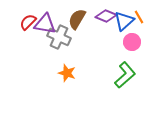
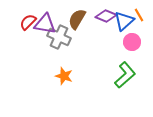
orange line: moved 2 px up
orange star: moved 3 px left, 3 px down
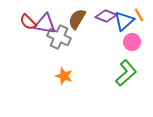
red semicircle: rotated 90 degrees counterclockwise
green L-shape: moved 1 px right, 2 px up
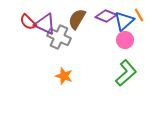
purple triangle: rotated 15 degrees clockwise
pink circle: moved 7 px left, 2 px up
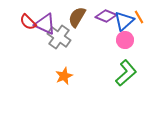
orange line: moved 2 px down
brown semicircle: moved 2 px up
gray cross: rotated 10 degrees clockwise
orange star: rotated 30 degrees clockwise
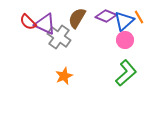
brown semicircle: moved 1 px down
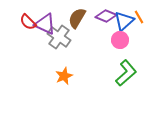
pink circle: moved 5 px left
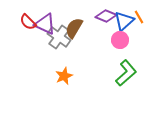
brown semicircle: moved 3 px left, 10 px down
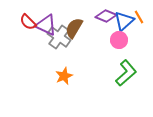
purple triangle: moved 1 px right, 1 px down
pink circle: moved 1 px left
